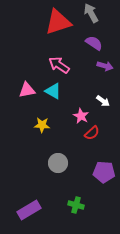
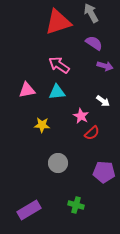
cyan triangle: moved 4 px right, 1 px down; rotated 36 degrees counterclockwise
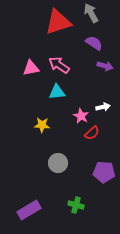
pink triangle: moved 4 px right, 22 px up
white arrow: moved 6 px down; rotated 48 degrees counterclockwise
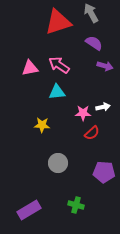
pink triangle: moved 1 px left
pink star: moved 2 px right, 3 px up; rotated 28 degrees counterclockwise
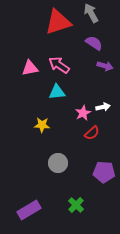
pink star: rotated 28 degrees counterclockwise
green cross: rotated 28 degrees clockwise
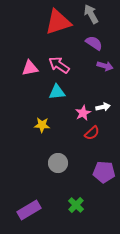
gray arrow: moved 1 px down
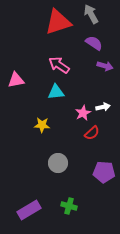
pink triangle: moved 14 px left, 12 px down
cyan triangle: moved 1 px left
green cross: moved 7 px left, 1 px down; rotated 28 degrees counterclockwise
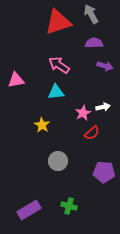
purple semicircle: rotated 36 degrees counterclockwise
yellow star: rotated 28 degrees clockwise
gray circle: moved 2 px up
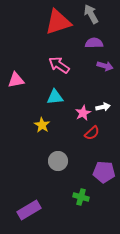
cyan triangle: moved 1 px left, 5 px down
green cross: moved 12 px right, 9 px up
